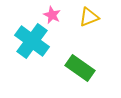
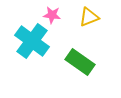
pink star: rotated 18 degrees counterclockwise
green rectangle: moved 6 px up
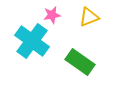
pink star: rotated 18 degrees counterclockwise
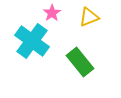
pink star: moved 2 px up; rotated 24 degrees counterclockwise
green rectangle: rotated 16 degrees clockwise
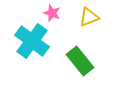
pink star: rotated 18 degrees counterclockwise
green rectangle: moved 1 px up
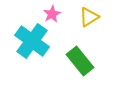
pink star: moved 1 px down; rotated 24 degrees clockwise
yellow triangle: rotated 10 degrees counterclockwise
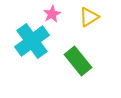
cyan cross: rotated 16 degrees clockwise
green rectangle: moved 2 px left
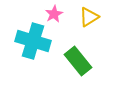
pink star: moved 2 px right
cyan cross: moved 1 px right; rotated 36 degrees counterclockwise
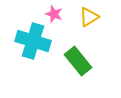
pink star: rotated 24 degrees counterclockwise
